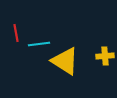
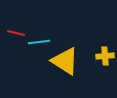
red line: rotated 66 degrees counterclockwise
cyan line: moved 2 px up
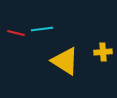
cyan line: moved 3 px right, 13 px up
yellow cross: moved 2 px left, 4 px up
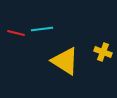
yellow cross: rotated 24 degrees clockwise
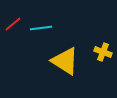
cyan line: moved 1 px left, 1 px up
red line: moved 3 px left, 9 px up; rotated 54 degrees counterclockwise
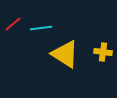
yellow cross: rotated 12 degrees counterclockwise
yellow triangle: moved 7 px up
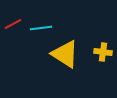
red line: rotated 12 degrees clockwise
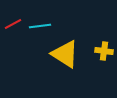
cyan line: moved 1 px left, 2 px up
yellow cross: moved 1 px right, 1 px up
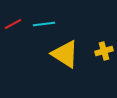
cyan line: moved 4 px right, 2 px up
yellow cross: rotated 24 degrees counterclockwise
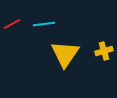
red line: moved 1 px left
yellow triangle: rotated 32 degrees clockwise
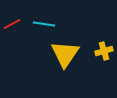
cyan line: rotated 15 degrees clockwise
